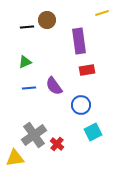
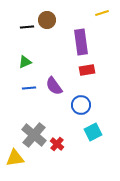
purple rectangle: moved 2 px right, 1 px down
gray cross: rotated 15 degrees counterclockwise
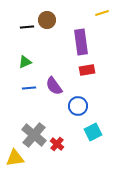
blue circle: moved 3 px left, 1 px down
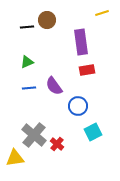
green triangle: moved 2 px right
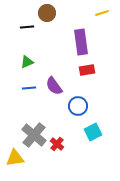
brown circle: moved 7 px up
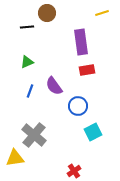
blue line: moved 1 px right, 3 px down; rotated 64 degrees counterclockwise
red cross: moved 17 px right, 27 px down; rotated 16 degrees clockwise
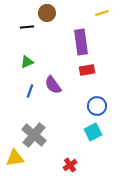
purple semicircle: moved 1 px left, 1 px up
blue circle: moved 19 px right
red cross: moved 4 px left, 6 px up
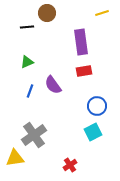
red rectangle: moved 3 px left, 1 px down
gray cross: rotated 15 degrees clockwise
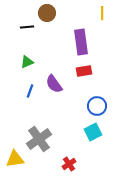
yellow line: rotated 72 degrees counterclockwise
purple semicircle: moved 1 px right, 1 px up
gray cross: moved 5 px right, 4 px down
yellow triangle: moved 1 px down
red cross: moved 1 px left, 1 px up
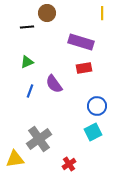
purple rectangle: rotated 65 degrees counterclockwise
red rectangle: moved 3 px up
